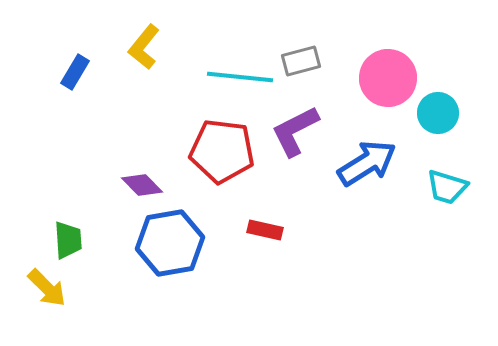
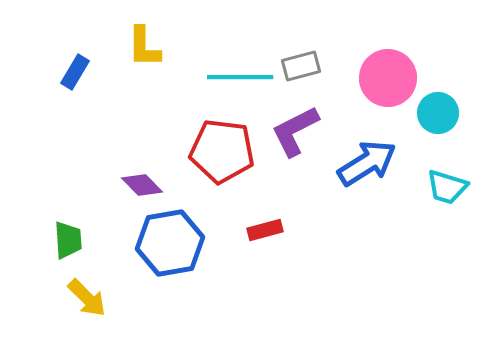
yellow L-shape: rotated 39 degrees counterclockwise
gray rectangle: moved 5 px down
cyan line: rotated 6 degrees counterclockwise
red rectangle: rotated 28 degrees counterclockwise
yellow arrow: moved 40 px right, 10 px down
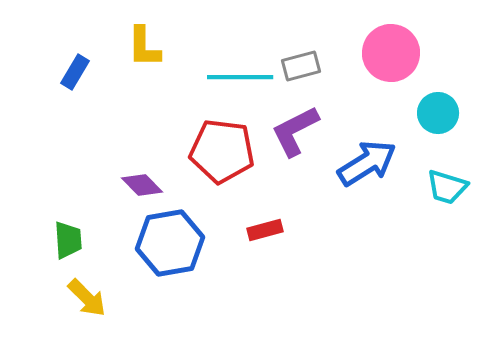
pink circle: moved 3 px right, 25 px up
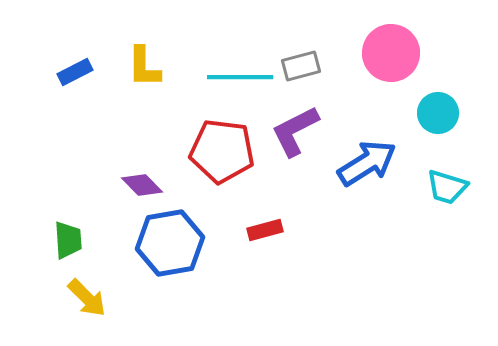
yellow L-shape: moved 20 px down
blue rectangle: rotated 32 degrees clockwise
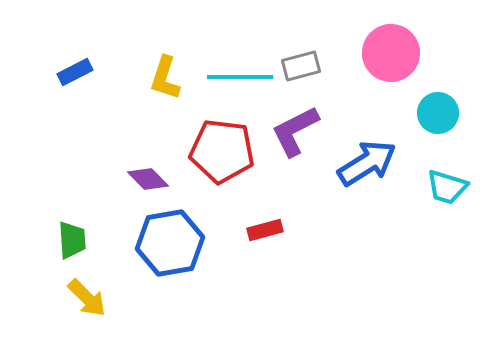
yellow L-shape: moved 21 px right, 11 px down; rotated 18 degrees clockwise
purple diamond: moved 6 px right, 6 px up
green trapezoid: moved 4 px right
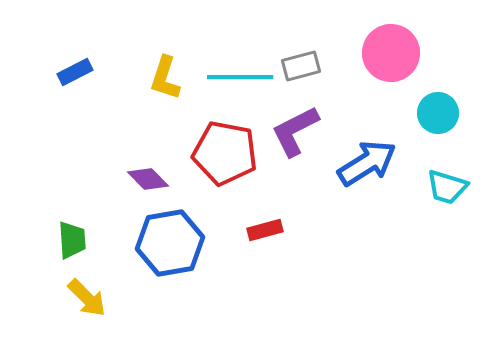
red pentagon: moved 3 px right, 2 px down; rotated 4 degrees clockwise
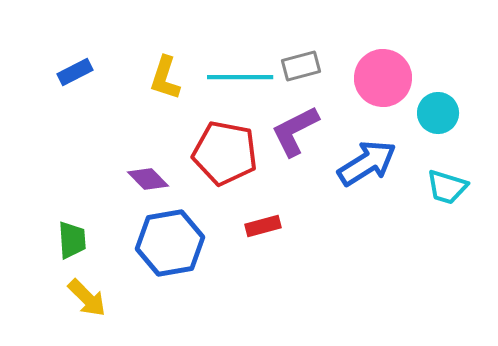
pink circle: moved 8 px left, 25 px down
red rectangle: moved 2 px left, 4 px up
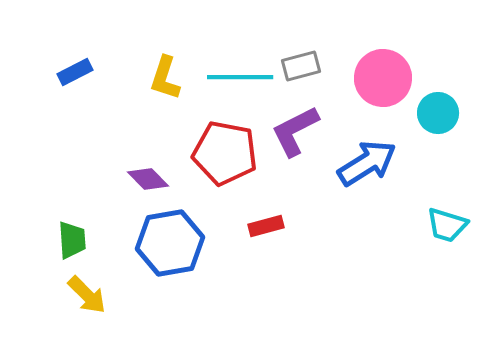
cyan trapezoid: moved 38 px down
red rectangle: moved 3 px right
yellow arrow: moved 3 px up
